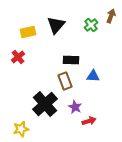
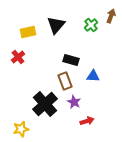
black rectangle: rotated 14 degrees clockwise
purple star: moved 1 px left, 5 px up
red arrow: moved 2 px left
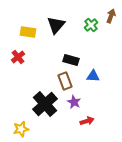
yellow rectangle: rotated 21 degrees clockwise
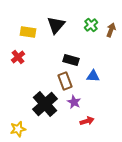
brown arrow: moved 14 px down
yellow star: moved 3 px left
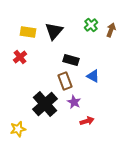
black triangle: moved 2 px left, 6 px down
red cross: moved 2 px right
blue triangle: rotated 24 degrees clockwise
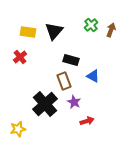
brown rectangle: moved 1 px left
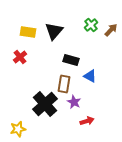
brown arrow: rotated 24 degrees clockwise
blue triangle: moved 3 px left
brown rectangle: moved 3 px down; rotated 30 degrees clockwise
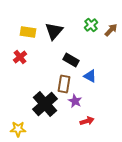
black rectangle: rotated 14 degrees clockwise
purple star: moved 1 px right, 1 px up
yellow star: rotated 14 degrees clockwise
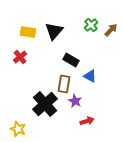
yellow star: rotated 21 degrees clockwise
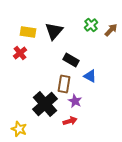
red cross: moved 4 px up
red arrow: moved 17 px left
yellow star: moved 1 px right
